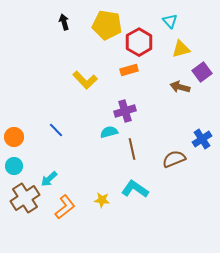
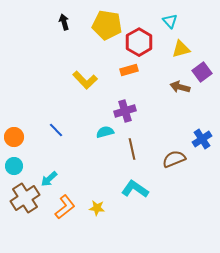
cyan semicircle: moved 4 px left
yellow star: moved 5 px left, 8 px down
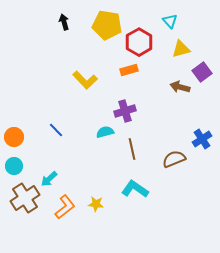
yellow star: moved 1 px left, 4 px up
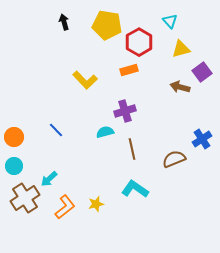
yellow star: rotated 21 degrees counterclockwise
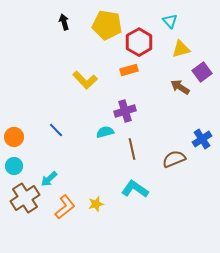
brown arrow: rotated 18 degrees clockwise
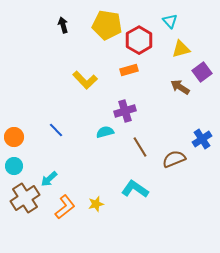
black arrow: moved 1 px left, 3 px down
red hexagon: moved 2 px up
brown line: moved 8 px right, 2 px up; rotated 20 degrees counterclockwise
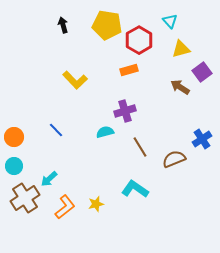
yellow L-shape: moved 10 px left
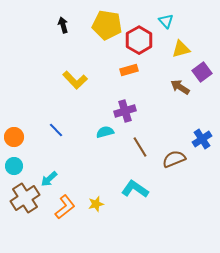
cyan triangle: moved 4 px left
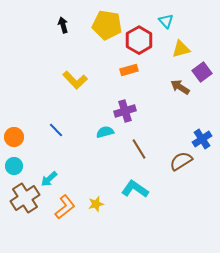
brown line: moved 1 px left, 2 px down
brown semicircle: moved 7 px right, 2 px down; rotated 10 degrees counterclockwise
